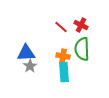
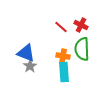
blue triangle: rotated 24 degrees clockwise
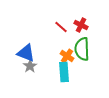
orange cross: moved 4 px right; rotated 24 degrees clockwise
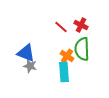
gray star: rotated 24 degrees counterclockwise
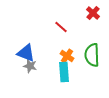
red cross: moved 12 px right, 12 px up; rotated 16 degrees clockwise
green semicircle: moved 10 px right, 6 px down
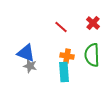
red cross: moved 10 px down
orange cross: rotated 24 degrees counterclockwise
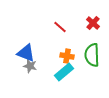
red line: moved 1 px left
cyan rectangle: rotated 54 degrees clockwise
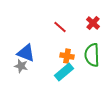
gray star: moved 9 px left
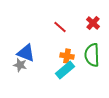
gray star: moved 1 px left, 1 px up
cyan rectangle: moved 1 px right, 2 px up
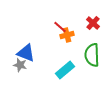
orange cross: moved 21 px up; rotated 24 degrees counterclockwise
